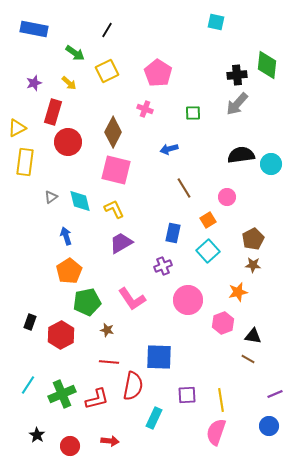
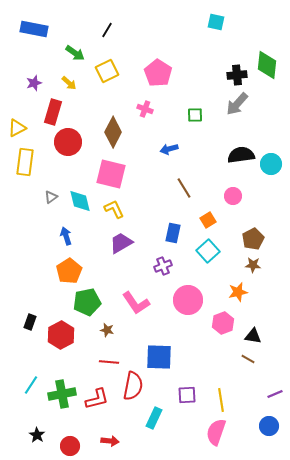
green square at (193, 113): moved 2 px right, 2 px down
pink square at (116, 170): moved 5 px left, 4 px down
pink circle at (227, 197): moved 6 px right, 1 px up
pink L-shape at (132, 299): moved 4 px right, 4 px down
cyan line at (28, 385): moved 3 px right
green cross at (62, 394): rotated 12 degrees clockwise
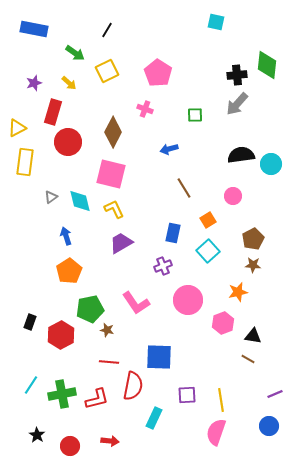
green pentagon at (87, 302): moved 3 px right, 7 px down
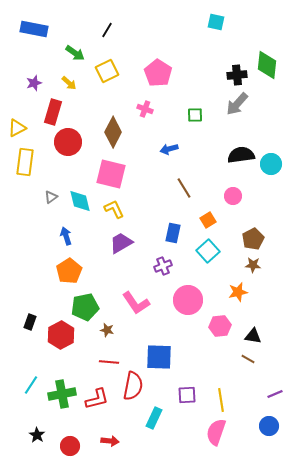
green pentagon at (90, 309): moved 5 px left, 2 px up
pink hexagon at (223, 323): moved 3 px left, 3 px down; rotated 15 degrees clockwise
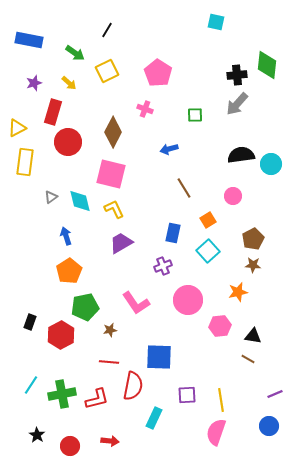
blue rectangle at (34, 29): moved 5 px left, 11 px down
brown star at (107, 330): moved 3 px right; rotated 24 degrees counterclockwise
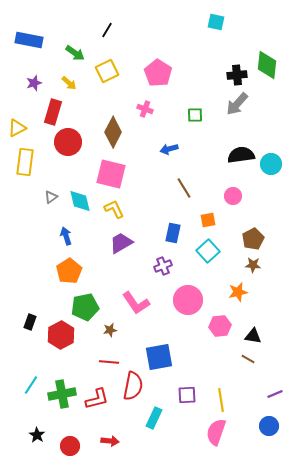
orange square at (208, 220): rotated 21 degrees clockwise
blue square at (159, 357): rotated 12 degrees counterclockwise
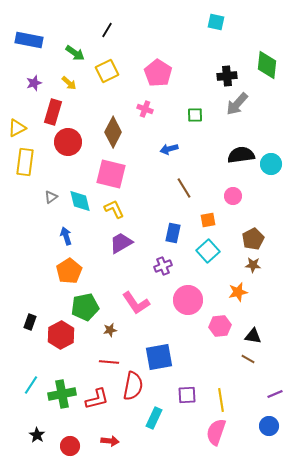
black cross at (237, 75): moved 10 px left, 1 px down
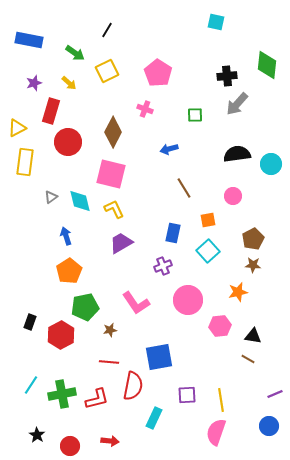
red rectangle at (53, 112): moved 2 px left, 1 px up
black semicircle at (241, 155): moved 4 px left, 1 px up
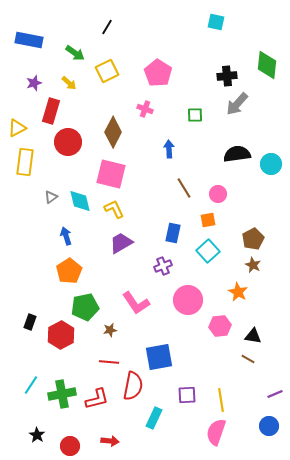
black line at (107, 30): moved 3 px up
blue arrow at (169, 149): rotated 102 degrees clockwise
pink circle at (233, 196): moved 15 px left, 2 px up
brown star at (253, 265): rotated 21 degrees clockwise
orange star at (238, 292): rotated 30 degrees counterclockwise
